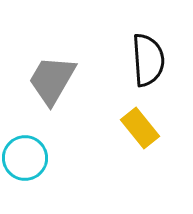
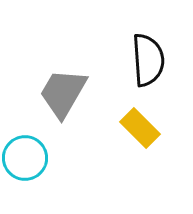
gray trapezoid: moved 11 px right, 13 px down
yellow rectangle: rotated 6 degrees counterclockwise
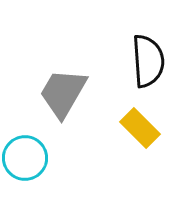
black semicircle: moved 1 px down
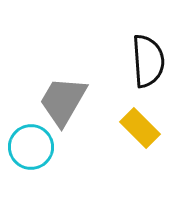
gray trapezoid: moved 8 px down
cyan circle: moved 6 px right, 11 px up
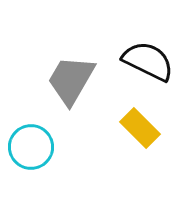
black semicircle: rotated 60 degrees counterclockwise
gray trapezoid: moved 8 px right, 21 px up
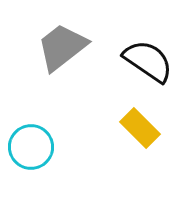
black semicircle: rotated 8 degrees clockwise
gray trapezoid: moved 9 px left, 33 px up; rotated 22 degrees clockwise
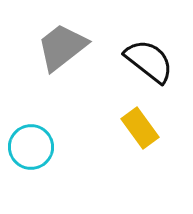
black semicircle: moved 1 px right; rotated 4 degrees clockwise
yellow rectangle: rotated 9 degrees clockwise
